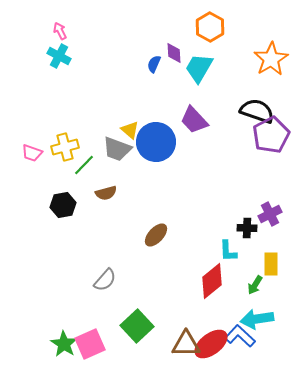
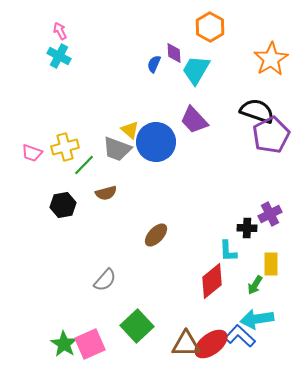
cyan trapezoid: moved 3 px left, 2 px down
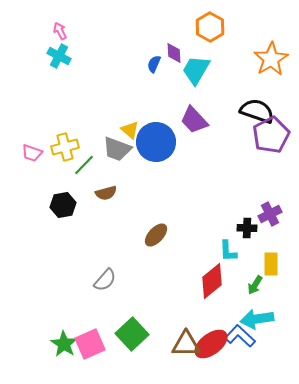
green square: moved 5 px left, 8 px down
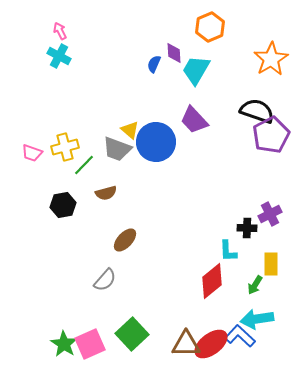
orange hexagon: rotated 8 degrees clockwise
brown ellipse: moved 31 px left, 5 px down
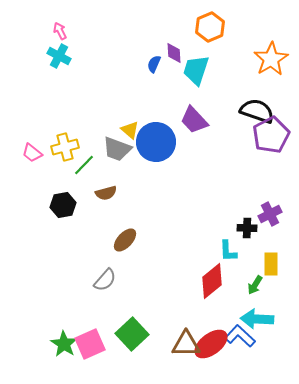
cyan trapezoid: rotated 12 degrees counterclockwise
pink trapezoid: rotated 20 degrees clockwise
cyan arrow: rotated 12 degrees clockwise
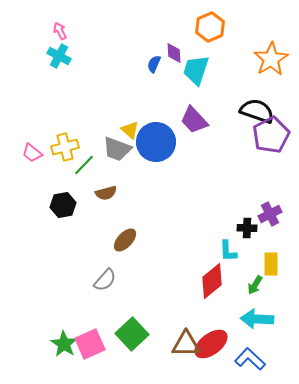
blue L-shape: moved 10 px right, 23 px down
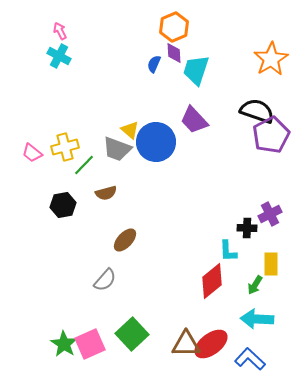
orange hexagon: moved 36 px left
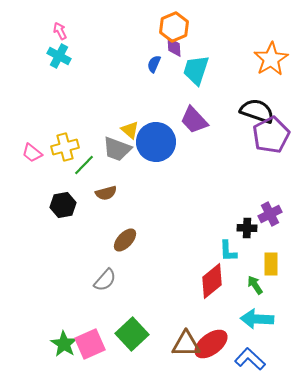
purple diamond: moved 6 px up
green arrow: rotated 114 degrees clockwise
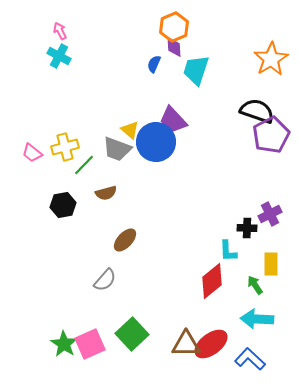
purple trapezoid: moved 21 px left
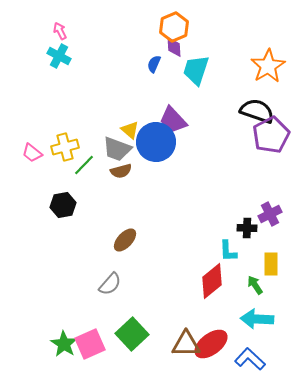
orange star: moved 3 px left, 7 px down
brown semicircle: moved 15 px right, 22 px up
gray semicircle: moved 5 px right, 4 px down
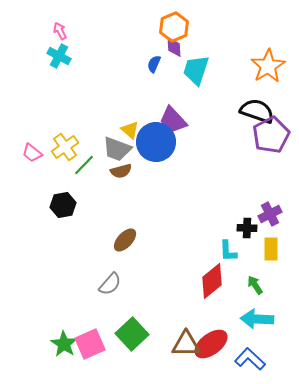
yellow cross: rotated 20 degrees counterclockwise
yellow rectangle: moved 15 px up
